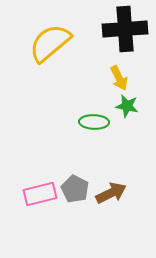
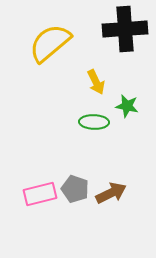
yellow arrow: moved 23 px left, 4 px down
gray pentagon: rotated 8 degrees counterclockwise
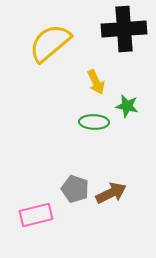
black cross: moved 1 px left
pink rectangle: moved 4 px left, 21 px down
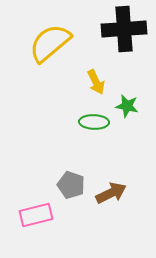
gray pentagon: moved 4 px left, 4 px up
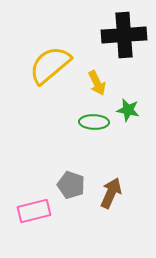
black cross: moved 6 px down
yellow semicircle: moved 22 px down
yellow arrow: moved 1 px right, 1 px down
green star: moved 1 px right, 4 px down
brown arrow: rotated 40 degrees counterclockwise
pink rectangle: moved 2 px left, 4 px up
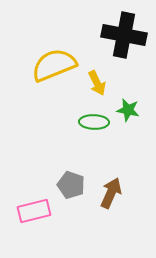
black cross: rotated 15 degrees clockwise
yellow semicircle: moved 4 px right; rotated 18 degrees clockwise
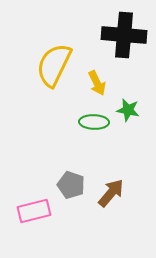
black cross: rotated 6 degrees counterclockwise
yellow semicircle: rotated 42 degrees counterclockwise
brown arrow: rotated 16 degrees clockwise
